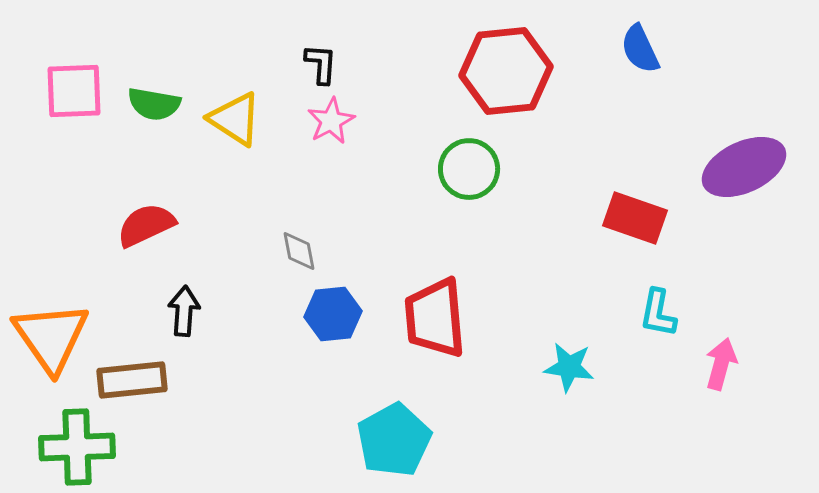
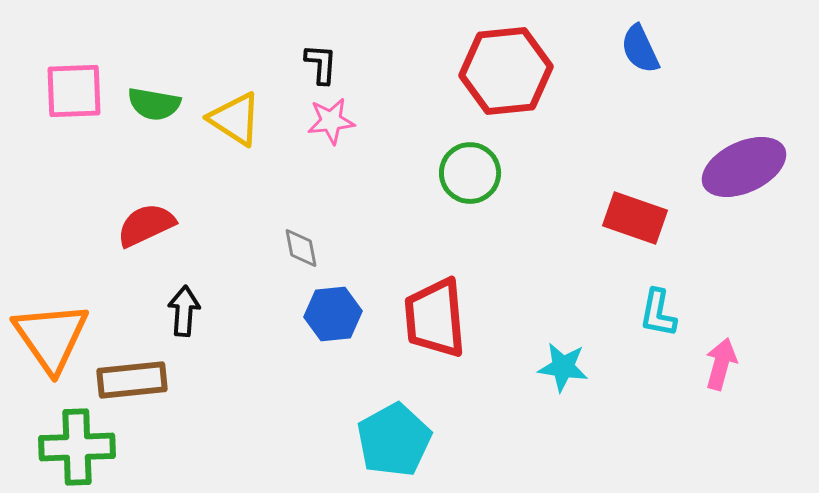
pink star: rotated 21 degrees clockwise
green circle: moved 1 px right, 4 px down
gray diamond: moved 2 px right, 3 px up
cyan star: moved 6 px left
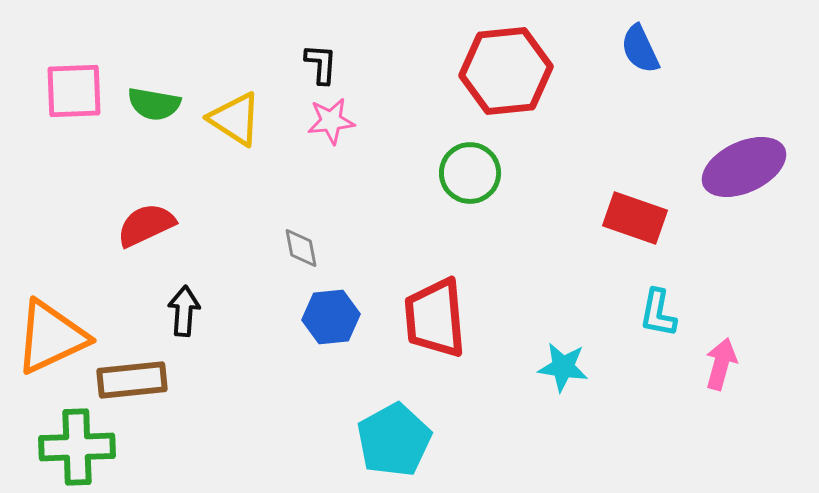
blue hexagon: moved 2 px left, 3 px down
orange triangle: rotated 40 degrees clockwise
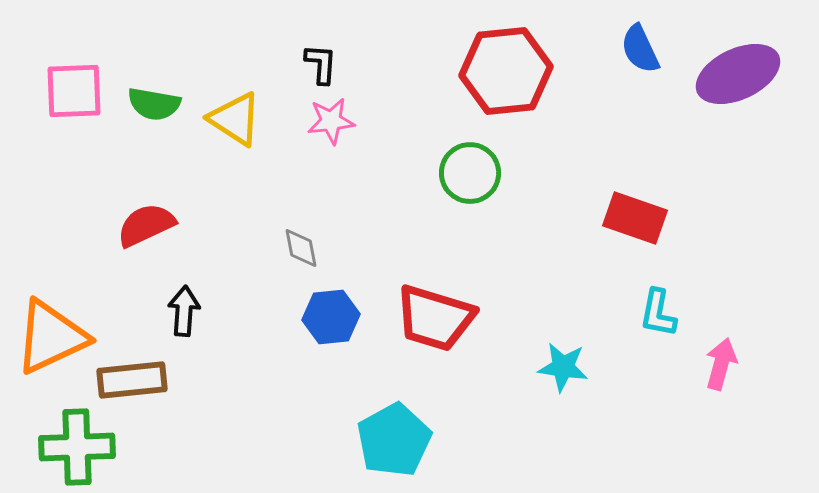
purple ellipse: moved 6 px left, 93 px up
red trapezoid: rotated 68 degrees counterclockwise
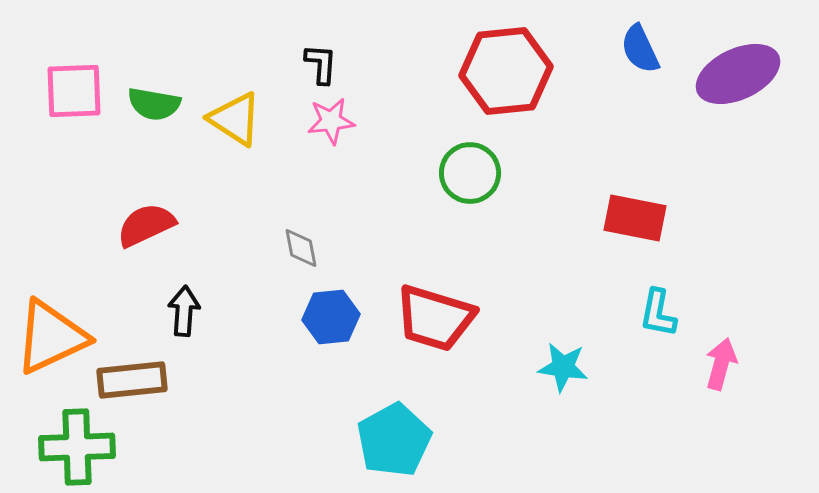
red rectangle: rotated 8 degrees counterclockwise
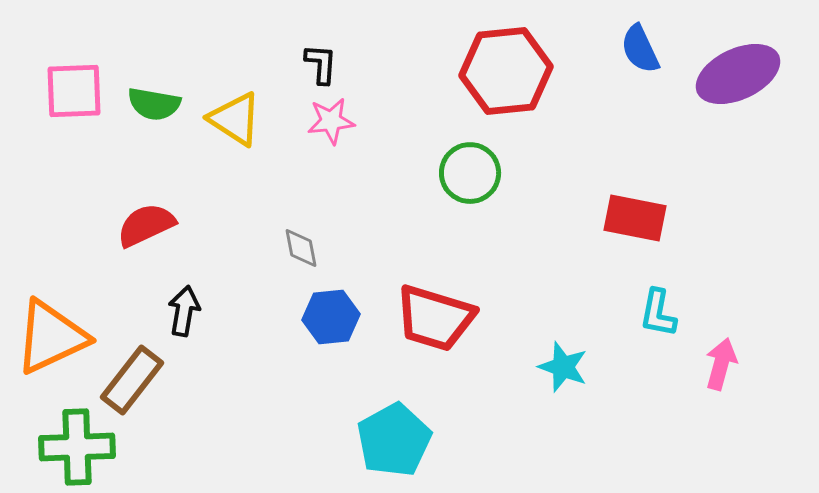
black arrow: rotated 6 degrees clockwise
cyan star: rotated 12 degrees clockwise
brown rectangle: rotated 46 degrees counterclockwise
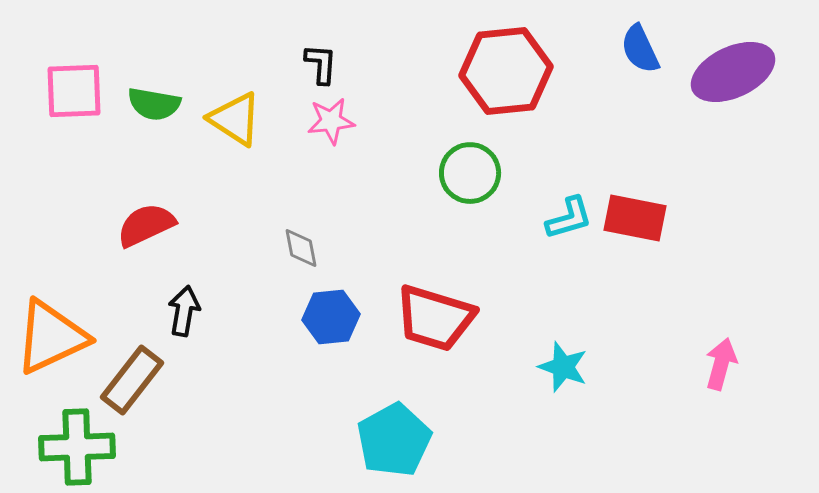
purple ellipse: moved 5 px left, 2 px up
cyan L-shape: moved 89 px left, 95 px up; rotated 117 degrees counterclockwise
